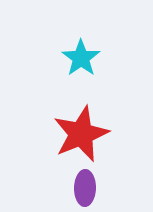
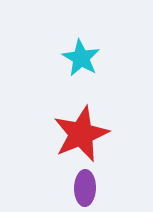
cyan star: rotated 6 degrees counterclockwise
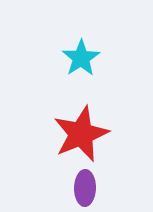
cyan star: rotated 9 degrees clockwise
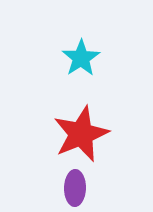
purple ellipse: moved 10 px left
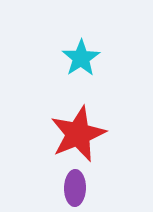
red star: moved 3 px left
